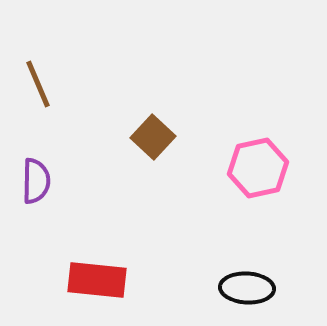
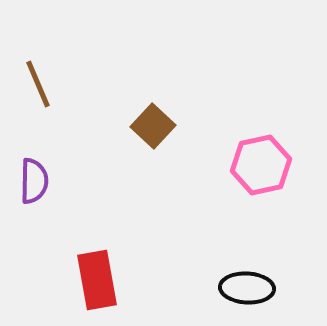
brown square: moved 11 px up
pink hexagon: moved 3 px right, 3 px up
purple semicircle: moved 2 px left
red rectangle: rotated 74 degrees clockwise
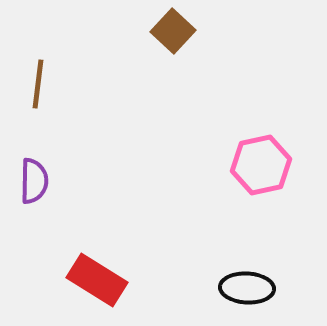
brown line: rotated 30 degrees clockwise
brown square: moved 20 px right, 95 px up
red rectangle: rotated 48 degrees counterclockwise
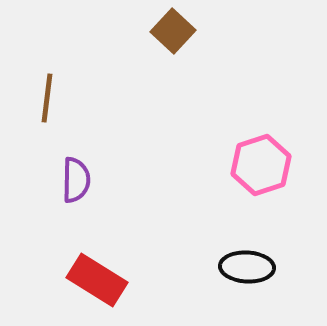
brown line: moved 9 px right, 14 px down
pink hexagon: rotated 6 degrees counterclockwise
purple semicircle: moved 42 px right, 1 px up
black ellipse: moved 21 px up
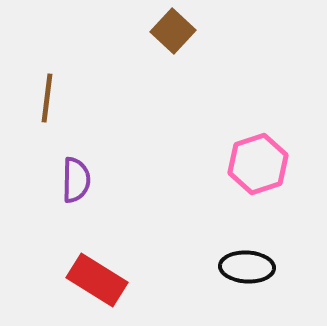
pink hexagon: moved 3 px left, 1 px up
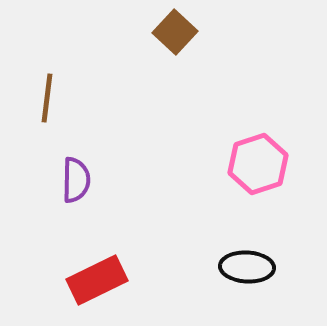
brown square: moved 2 px right, 1 px down
red rectangle: rotated 58 degrees counterclockwise
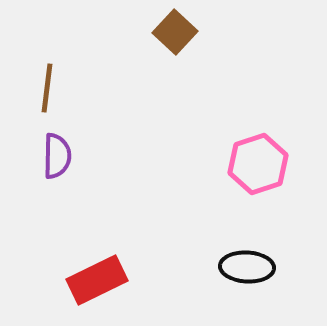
brown line: moved 10 px up
purple semicircle: moved 19 px left, 24 px up
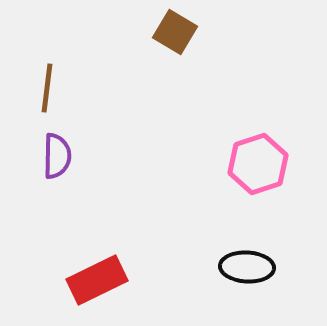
brown square: rotated 12 degrees counterclockwise
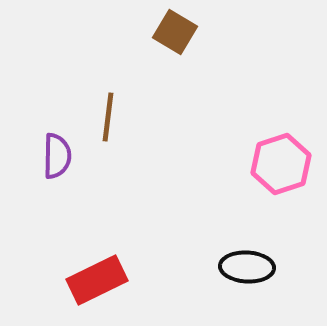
brown line: moved 61 px right, 29 px down
pink hexagon: moved 23 px right
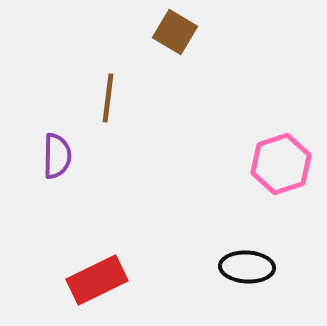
brown line: moved 19 px up
